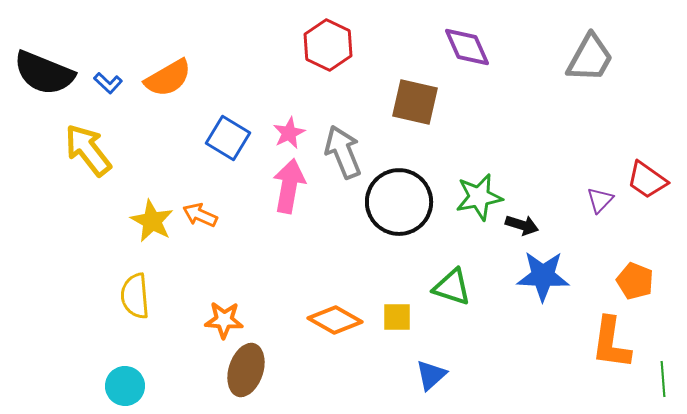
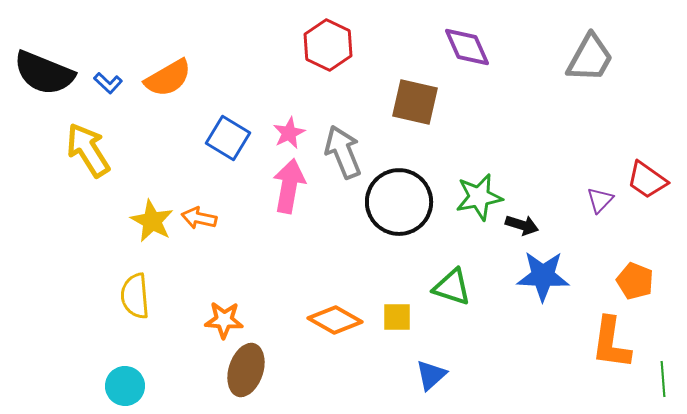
yellow arrow: rotated 6 degrees clockwise
orange arrow: moved 1 px left, 3 px down; rotated 12 degrees counterclockwise
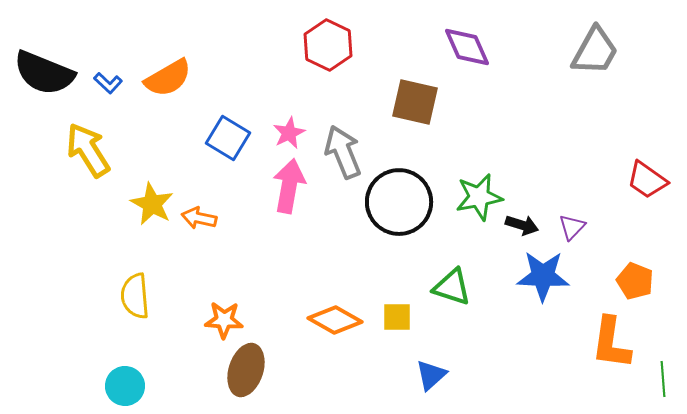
gray trapezoid: moved 5 px right, 7 px up
purple triangle: moved 28 px left, 27 px down
yellow star: moved 17 px up
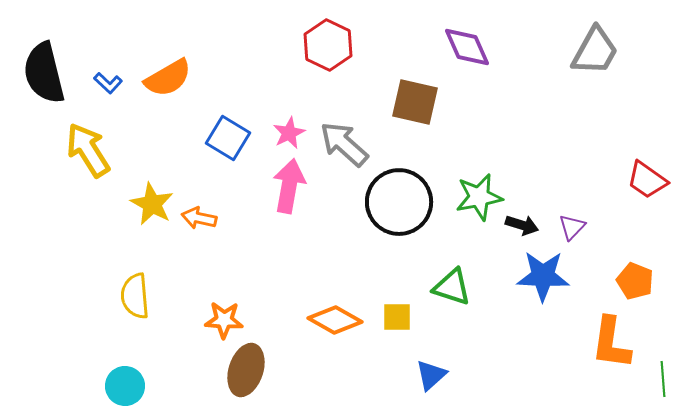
black semicircle: rotated 54 degrees clockwise
gray arrow: moved 1 px right, 8 px up; rotated 26 degrees counterclockwise
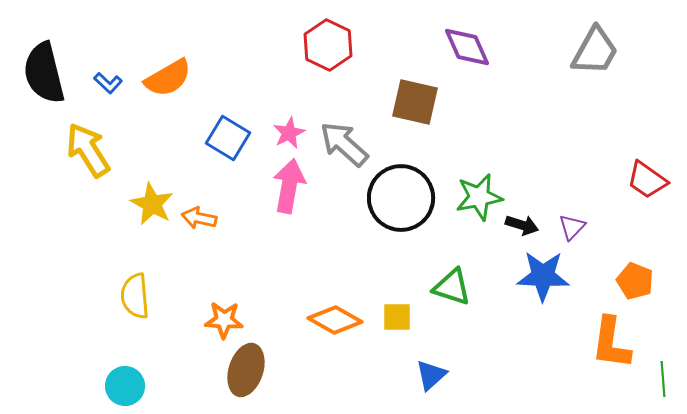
black circle: moved 2 px right, 4 px up
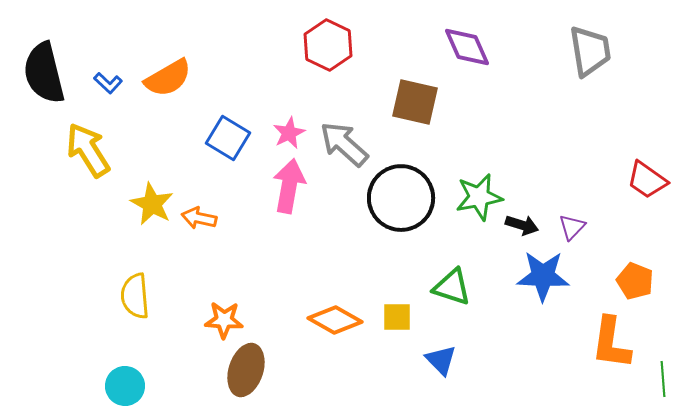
gray trapezoid: moved 5 px left; rotated 38 degrees counterclockwise
blue triangle: moved 10 px right, 15 px up; rotated 32 degrees counterclockwise
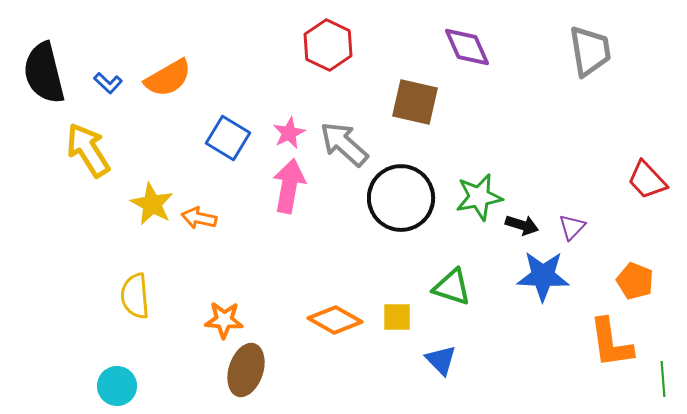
red trapezoid: rotated 12 degrees clockwise
orange L-shape: rotated 16 degrees counterclockwise
cyan circle: moved 8 px left
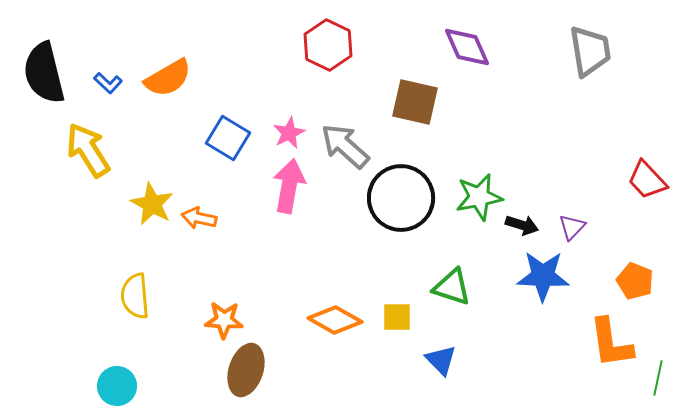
gray arrow: moved 1 px right, 2 px down
green line: moved 5 px left, 1 px up; rotated 16 degrees clockwise
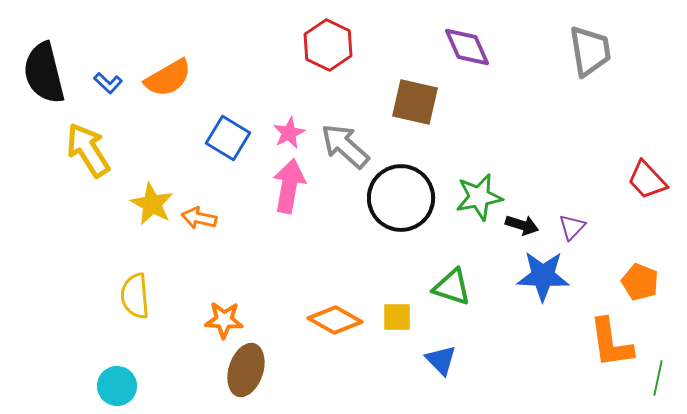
orange pentagon: moved 5 px right, 1 px down
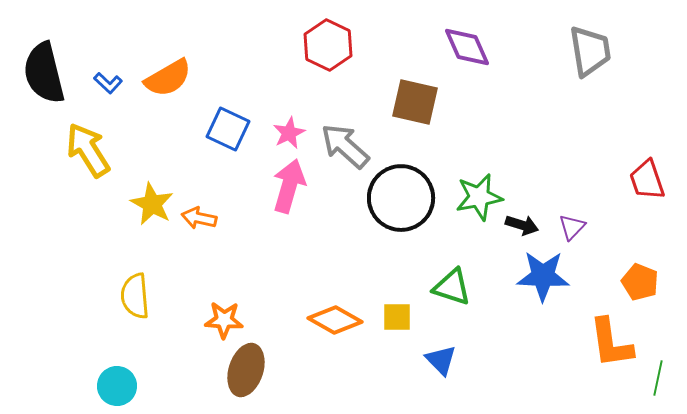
blue square: moved 9 px up; rotated 6 degrees counterclockwise
red trapezoid: rotated 24 degrees clockwise
pink arrow: rotated 6 degrees clockwise
